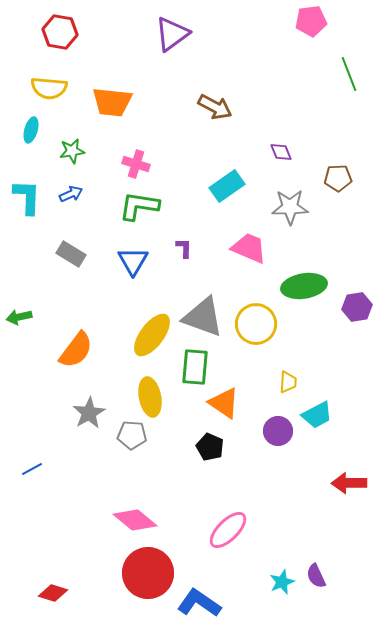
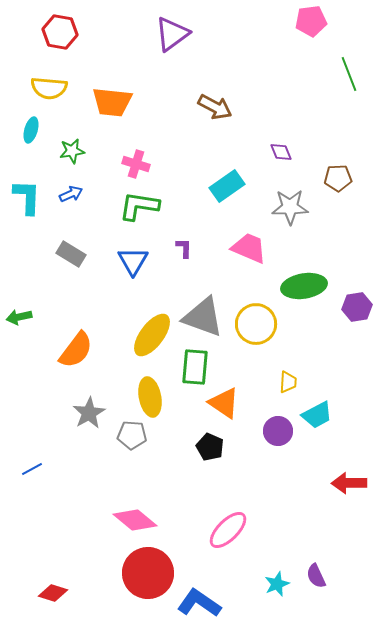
cyan star at (282, 582): moved 5 px left, 2 px down
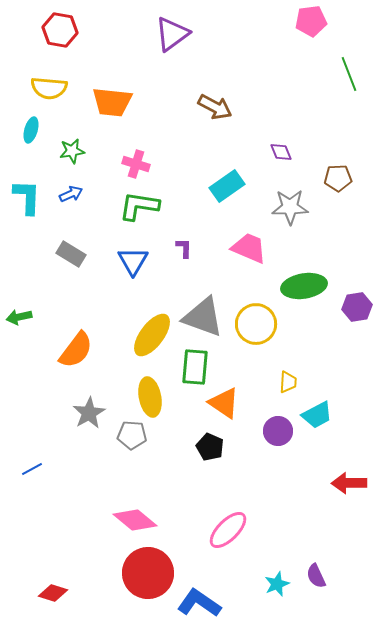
red hexagon at (60, 32): moved 2 px up
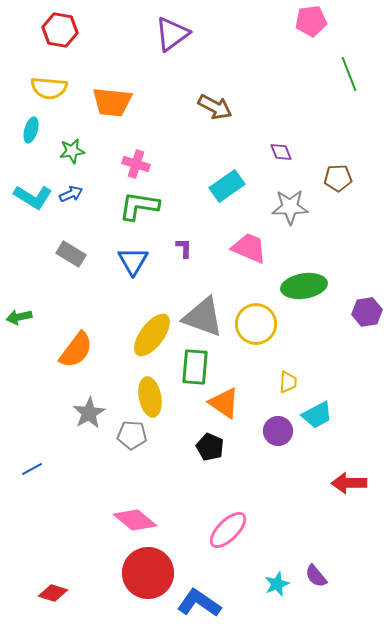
cyan L-shape at (27, 197): moved 6 px right; rotated 120 degrees clockwise
purple hexagon at (357, 307): moved 10 px right, 5 px down
purple semicircle at (316, 576): rotated 15 degrees counterclockwise
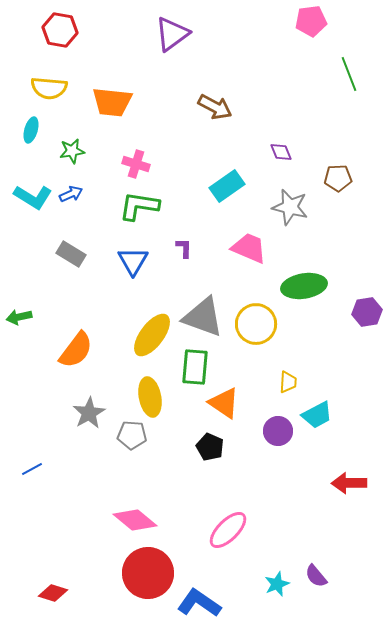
gray star at (290, 207): rotated 15 degrees clockwise
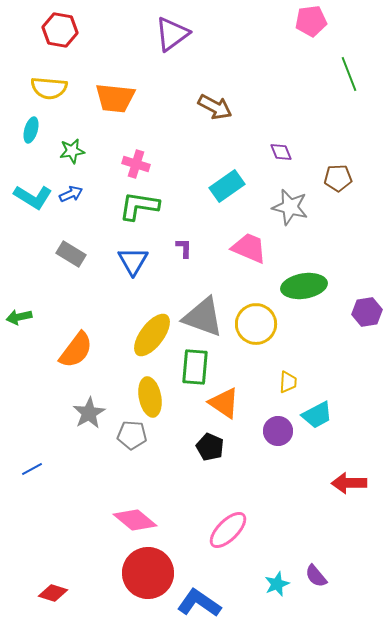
orange trapezoid at (112, 102): moved 3 px right, 4 px up
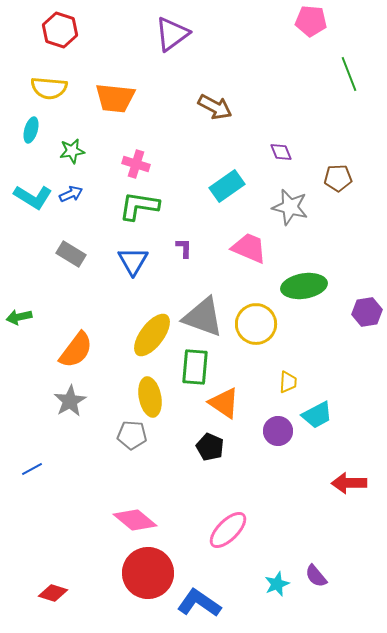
pink pentagon at (311, 21): rotated 12 degrees clockwise
red hexagon at (60, 30): rotated 8 degrees clockwise
gray star at (89, 413): moved 19 px left, 12 px up
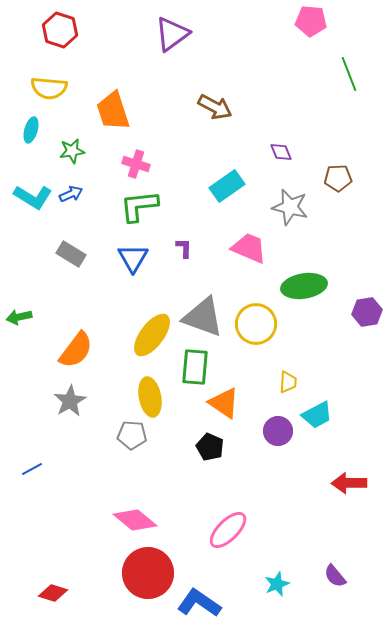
orange trapezoid at (115, 98): moved 2 px left, 13 px down; rotated 66 degrees clockwise
green L-shape at (139, 206): rotated 15 degrees counterclockwise
blue triangle at (133, 261): moved 3 px up
purple semicircle at (316, 576): moved 19 px right
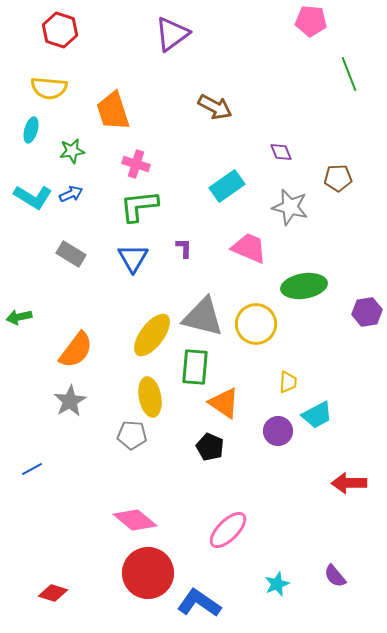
gray triangle at (203, 317): rotated 6 degrees counterclockwise
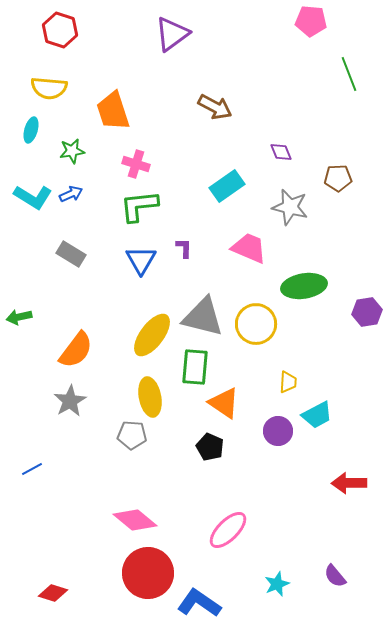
blue triangle at (133, 258): moved 8 px right, 2 px down
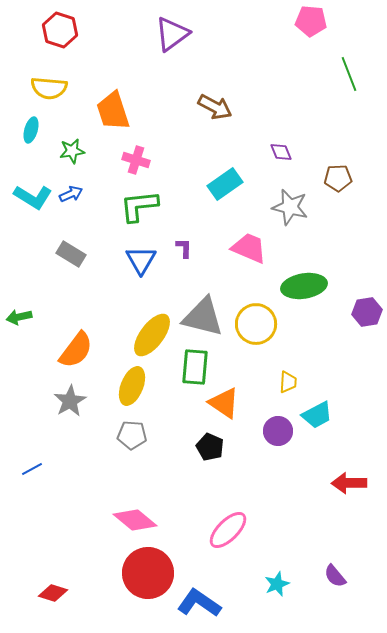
pink cross at (136, 164): moved 4 px up
cyan rectangle at (227, 186): moved 2 px left, 2 px up
yellow ellipse at (150, 397): moved 18 px left, 11 px up; rotated 33 degrees clockwise
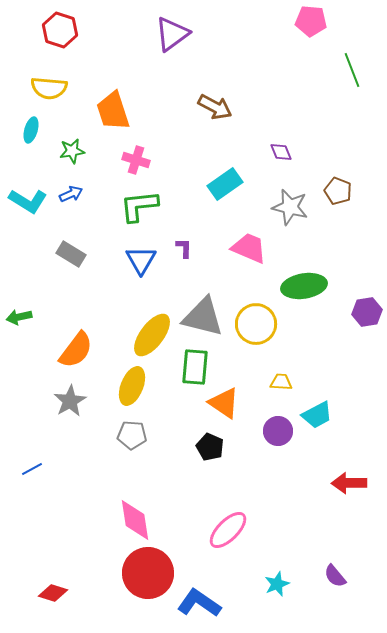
green line at (349, 74): moved 3 px right, 4 px up
brown pentagon at (338, 178): moved 13 px down; rotated 24 degrees clockwise
cyan L-shape at (33, 197): moved 5 px left, 4 px down
yellow trapezoid at (288, 382): moved 7 px left; rotated 90 degrees counterclockwise
pink diamond at (135, 520): rotated 42 degrees clockwise
